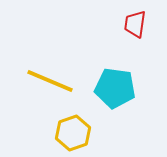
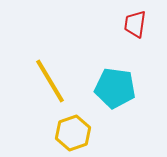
yellow line: rotated 36 degrees clockwise
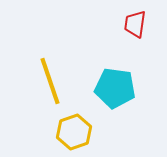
yellow line: rotated 12 degrees clockwise
yellow hexagon: moved 1 px right, 1 px up
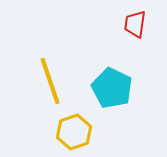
cyan pentagon: moved 3 px left; rotated 18 degrees clockwise
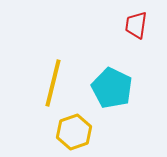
red trapezoid: moved 1 px right, 1 px down
yellow line: moved 3 px right, 2 px down; rotated 33 degrees clockwise
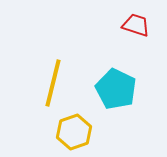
red trapezoid: rotated 100 degrees clockwise
cyan pentagon: moved 4 px right, 1 px down
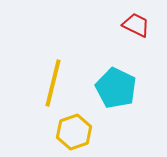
red trapezoid: rotated 8 degrees clockwise
cyan pentagon: moved 1 px up
